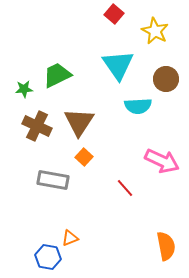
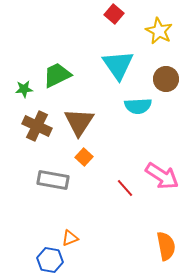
yellow star: moved 4 px right
pink arrow: moved 15 px down; rotated 8 degrees clockwise
blue hexagon: moved 2 px right, 3 px down
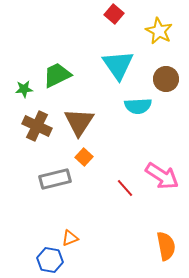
gray rectangle: moved 2 px right, 1 px up; rotated 24 degrees counterclockwise
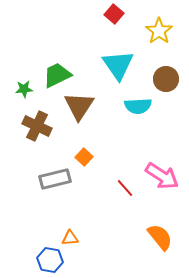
yellow star: rotated 8 degrees clockwise
brown triangle: moved 16 px up
orange triangle: rotated 18 degrees clockwise
orange semicircle: moved 6 px left, 9 px up; rotated 28 degrees counterclockwise
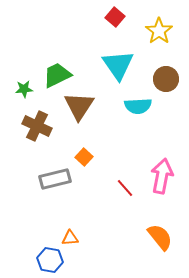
red square: moved 1 px right, 3 px down
pink arrow: rotated 112 degrees counterclockwise
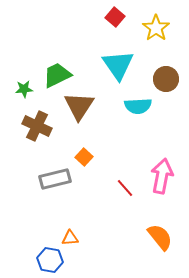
yellow star: moved 3 px left, 3 px up
